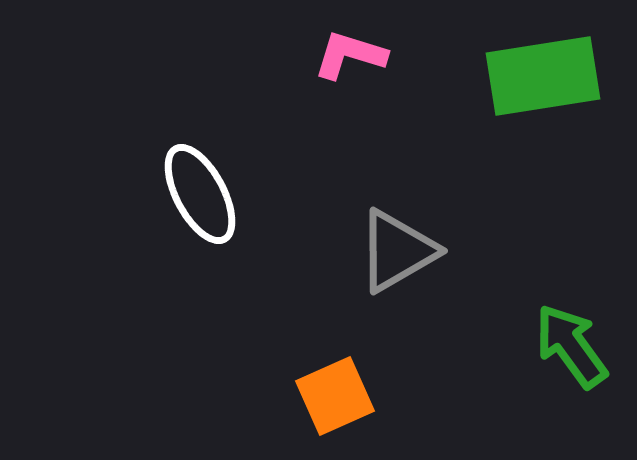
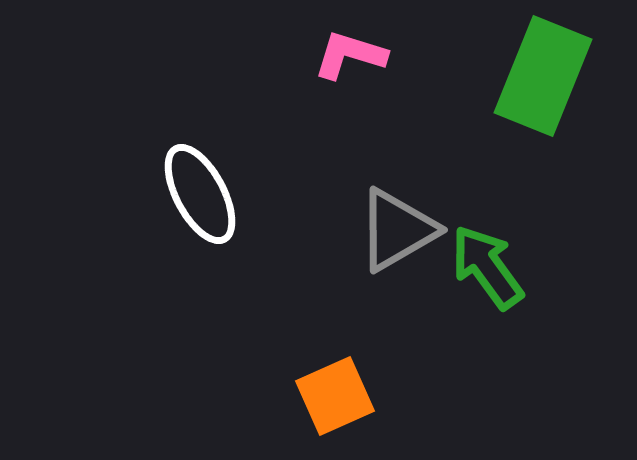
green rectangle: rotated 59 degrees counterclockwise
gray triangle: moved 21 px up
green arrow: moved 84 px left, 79 px up
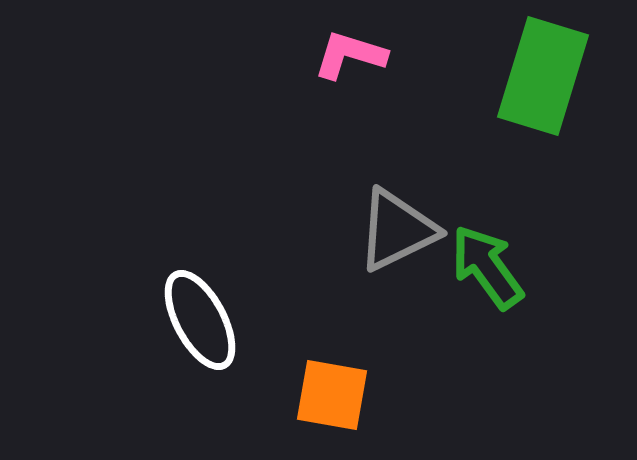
green rectangle: rotated 5 degrees counterclockwise
white ellipse: moved 126 px down
gray triangle: rotated 4 degrees clockwise
orange square: moved 3 px left, 1 px up; rotated 34 degrees clockwise
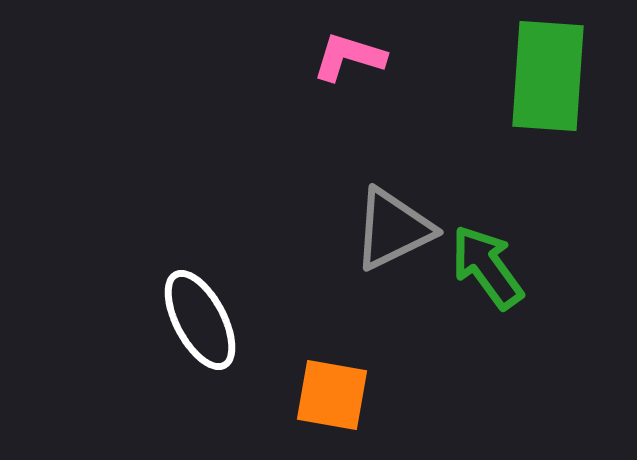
pink L-shape: moved 1 px left, 2 px down
green rectangle: moved 5 px right; rotated 13 degrees counterclockwise
gray triangle: moved 4 px left, 1 px up
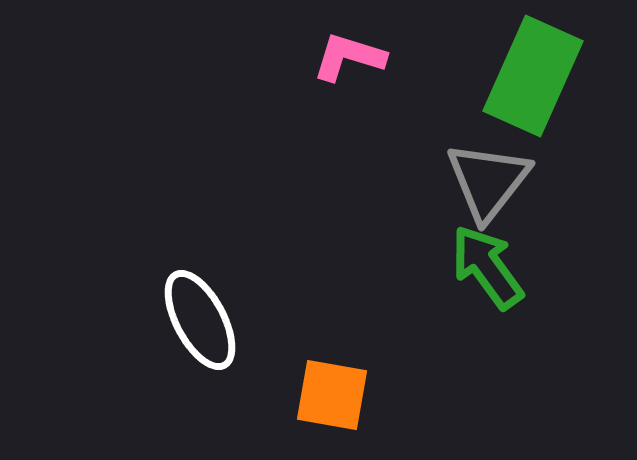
green rectangle: moved 15 px left; rotated 20 degrees clockwise
gray triangle: moved 95 px right, 48 px up; rotated 26 degrees counterclockwise
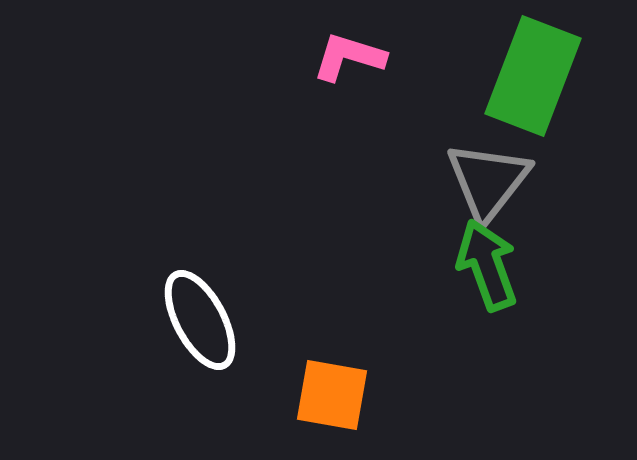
green rectangle: rotated 3 degrees counterclockwise
green arrow: moved 2 px up; rotated 16 degrees clockwise
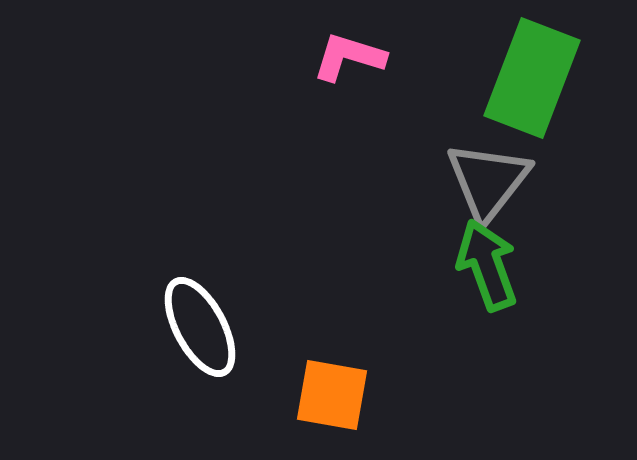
green rectangle: moved 1 px left, 2 px down
white ellipse: moved 7 px down
